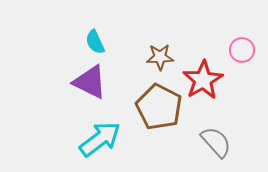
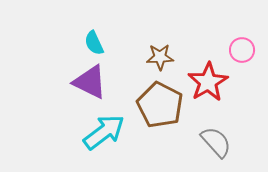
cyan semicircle: moved 1 px left, 1 px down
red star: moved 5 px right, 2 px down
brown pentagon: moved 1 px right, 2 px up
cyan arrow: moved 4 px right, 7 px up
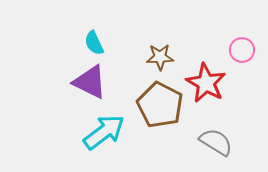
red star: moved 2 px left, 1 px down; rotated 12 degrees counterclockwise
gray semicircle: rotated 16 degrees counterclockwise
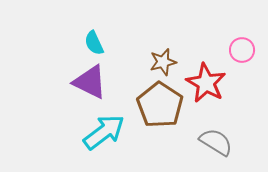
brown star: moved 3 px right, 5 px down; rotated 12 degrees counterclockwise
brown pentagon: rotated 6 degrees clockwise
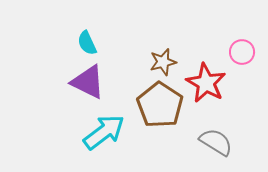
cyan semicircle: moved 7 px left
pink circle: moved 2 px down
purple triangle: moved 2 px left
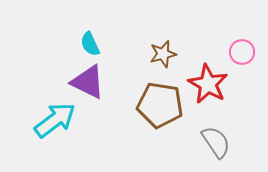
cyan semicircle: moved 3 px right, 1 px down
brown star: moved 8 px up
red star: moved 2 px right, 1 px down
brown pentagon: rotated 24 degrees counterclockwise
cyan arrow: moved 49 px left, 12 px up
gray semicircle: rotated 24 degrees clockwise
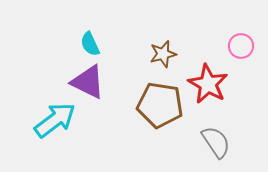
pink circle: moved 1 px left, 6 px up
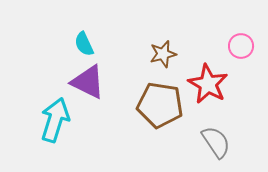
cyan semicircle: moved 6 px left
cyan arrow: rotated 36 degrees counterclockwise
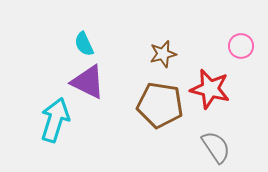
red star: moved 2 px right, 5 px down; rotated 15 degrees counterclockwise
gray semicircle: moved 5 px down
